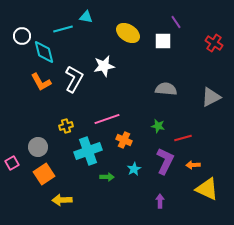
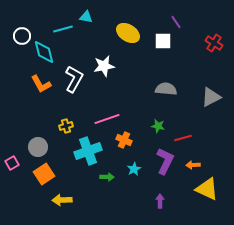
orange L-shape: moved 2 px down
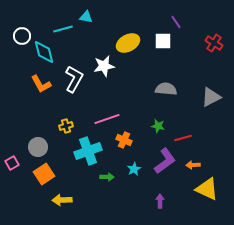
yellow ellipse: moved 10 px down; rotated 60 degrees counterclockwise
purple L-shape: rotated 28 degrees clockwise
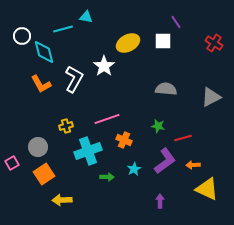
white star: rotated 25 degrees counterclockwise
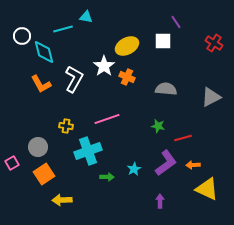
yellow ellipse: moved 1 px left, 3 px down
yellow cross: rotated 24 degrees clockwise
orange cross: moved 3 px right, 63 px up
purple L-shape: moved 1 px right, 2 px down
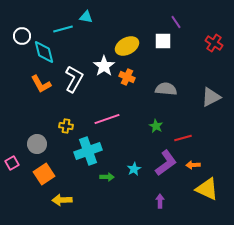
green star: moved 2 px left; rotated 16 degrees clockwise
gray circle: moved 1 px left, 3 px up
